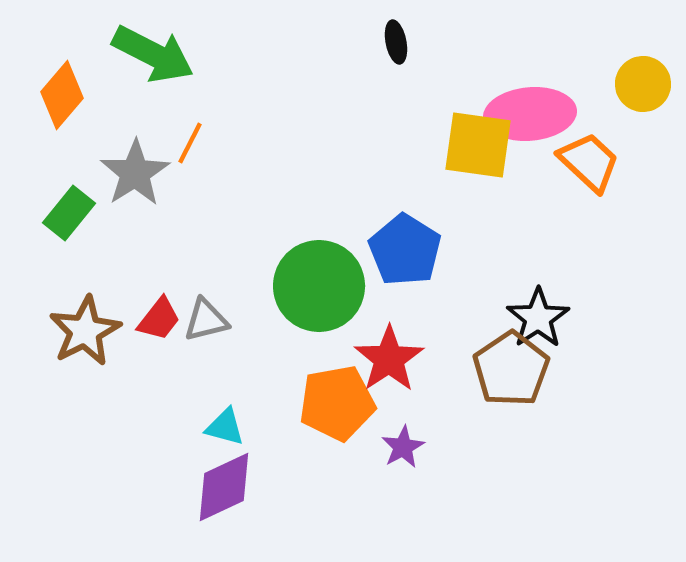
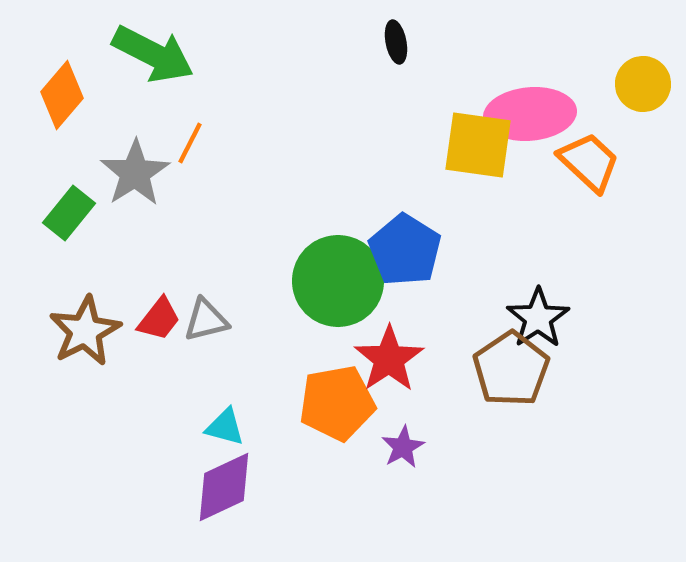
green circle: moved 19 px right, 5 px up
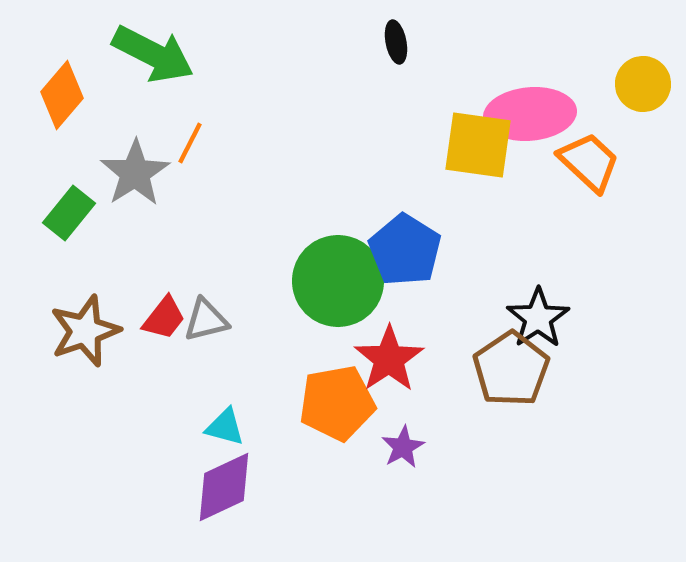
red trapezoid: moved 5 px right, 1 px up
brown star: rotated 8 degrees clockwise
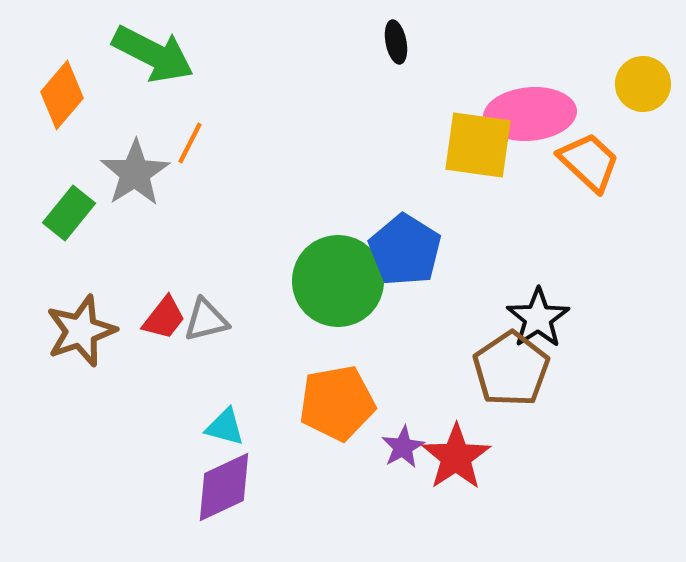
brown star: moved 4 px left
red star: moved 67 px right, 98 px down
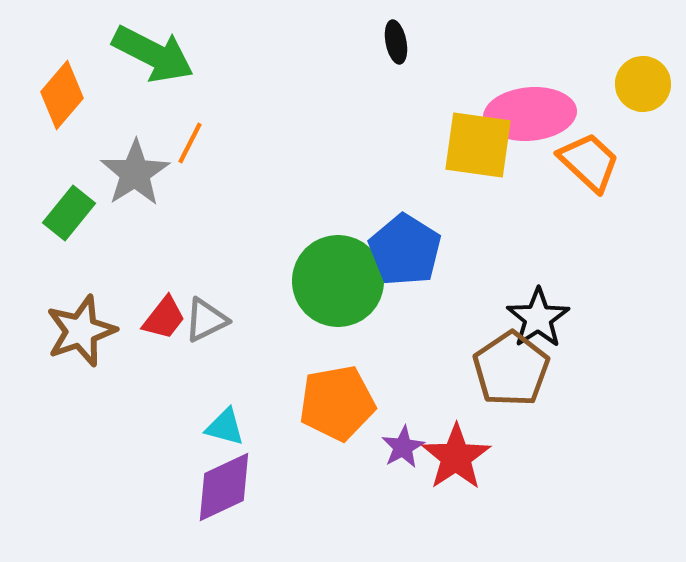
gray triangle: rotated 12 degrees counterclockwise
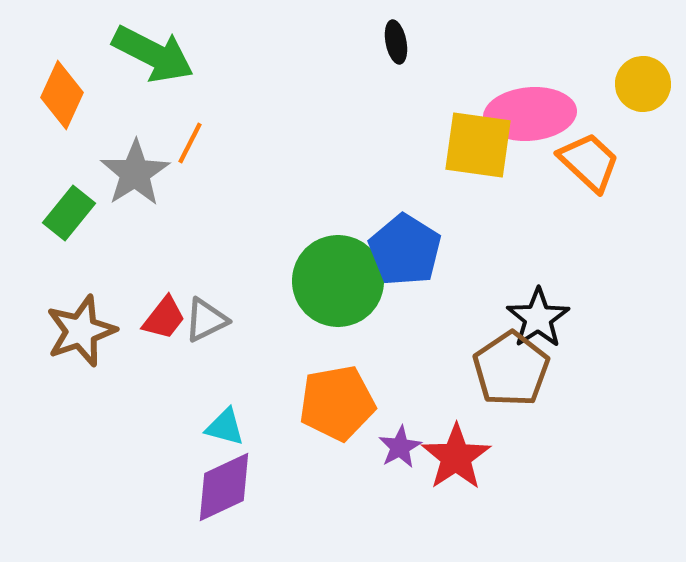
orange diamond: rotated 16 degrees counterclockwise
purple star: moved 3 px left
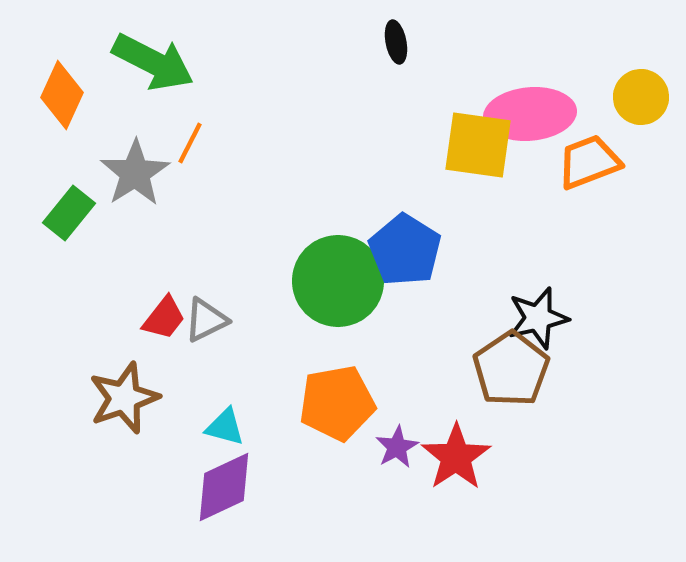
green arrow: moved 8 px down
yellow circle: moved 2 px left, 13 px down
orange trapezoid: rotated 64 degrees counterclockwise
black star: rotated 20 degrees clockwise
brown star: moved 43 px right, 67 px down
purple star: moved 3 px left
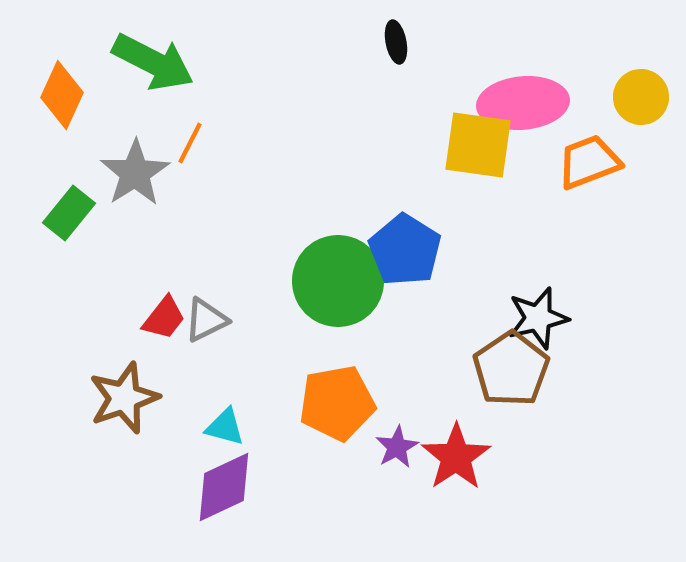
pink ellipse: moved 7 px left, 11 px up
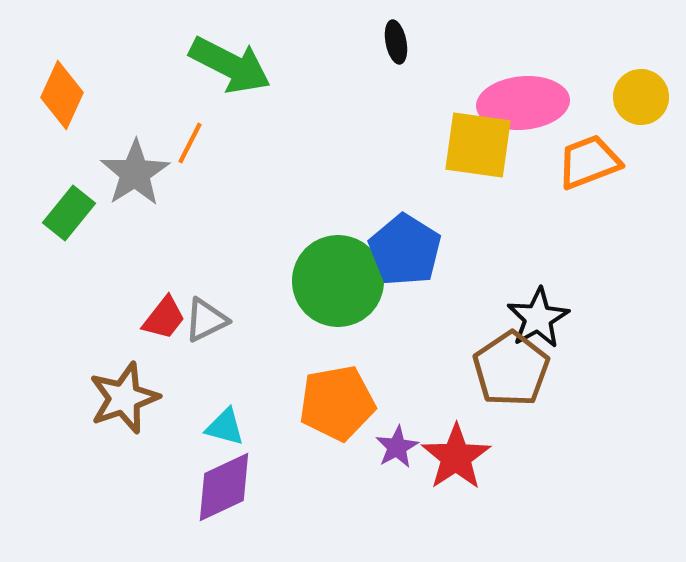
green arrow: moved 77 px right, 3 px down
black star: rotated 16 degrees counterclockwise
